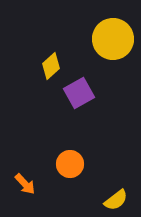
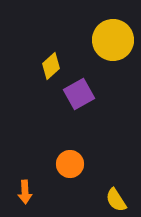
yellow circle: moved 1 px down
purple square: moved 1 px down
orange arrow: moved 8 px down; rotated 40 degrees clockwise
yellow semicircle: rotated 95 degrees clockwise
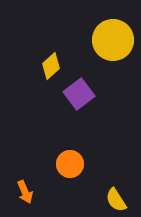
purple square: rotated 8 degrees counterclockwise
orange arrow: rotated 20 degrees counterclockwise
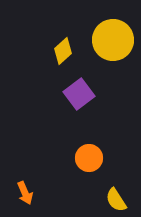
yellow diamond: moved 12 px right, 15 px up
orange circle: moved 19 px right, 6 px up
orange arrow: moved 1 px down
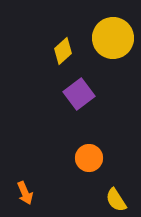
yellow circle: moved 2 px up
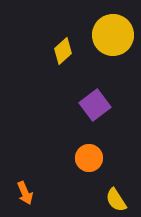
yellow circle: moved 3 px up
purple square: moved 16 px right, 11 px down
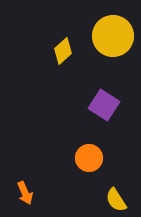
yellow circle: moved 1 px down
purple square: moved 9 px right; rotated 20 degrees counterclockwise
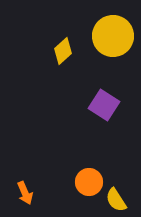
orange circle: moved 24 px down
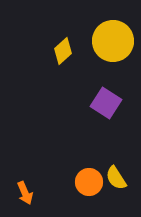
yellow circle: moved 5 px down
purple square: moved 2 px right, 2 px up
yellow semicircle: moved 22 px up
